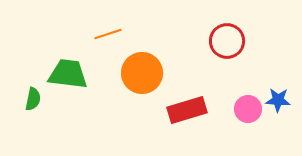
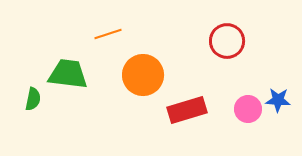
orange circle: moved 1 px right, 2 px down
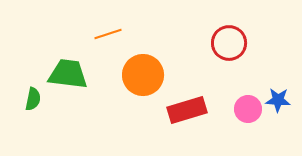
red circle: moved 2 px right, 2 px down
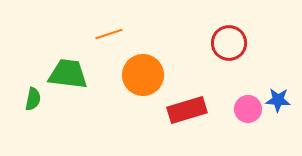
orange line: moved 1 px right
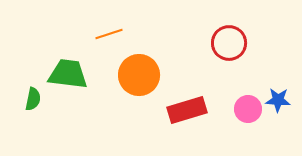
orange circle: moved 4 px left
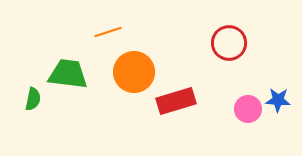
orange line: moved 1 px left, 2 px up
orange circle: moved 5 px left, 3 px up
red rectangle: moved 11 px left, 9 px up
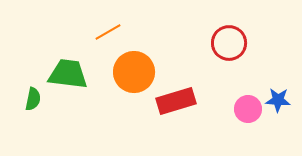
orange line: rotated 12 degrees counterclockwise
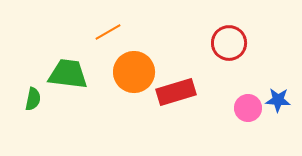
red rectangle: moved 9 px up
pink circle: moved 1 px up
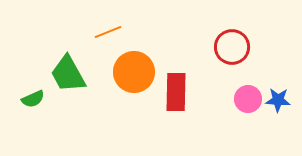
orange line: rotated 8 degrees clockwise
red circle: moved 3 px right, 4 px down
green trapezoid: rotated 126 degrees counterclockwise
red rectangle: rotated 72 degrees counterclockwise
green semicircle: rotated 55 degrees clockwise
pink circle: moved 9 px up
